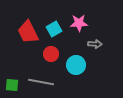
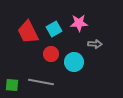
cyan circle: moved 2 px left, 3 px up
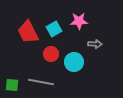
pink star: moved 2 px up
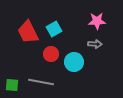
pink star: moved 18 px right
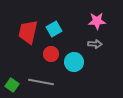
red trapezoid: rotated 40 degrees clockwise
green square: rotated 32 degrees clockwise
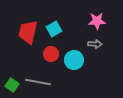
cyan circle: moved 2 px up
gray line: moved 3 px left
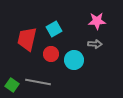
red trapezoid: moved 1 px left, 7 px down
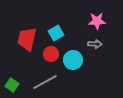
cyan square: moved 2 px right, 4 px down
cyan circle: moved 1 px left
gray line: moved 7 px right; rotated 40 degrees counterclockwise
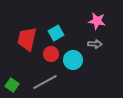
pink star: rotated 12 degrees clockwise
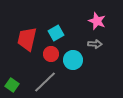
pink star: rotated 12 degrees clockwise
gray line: rotated 15 degrees counterclockwise
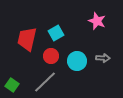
gray arrow: moved 8 px right, 14 px down
red circle: moved 2 px down
cyan circle: moved 4 px right, 1 px down
